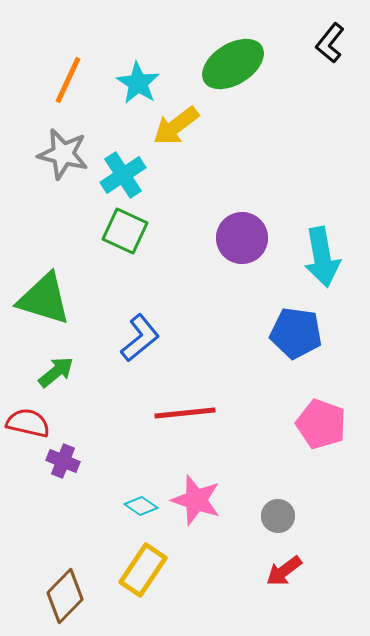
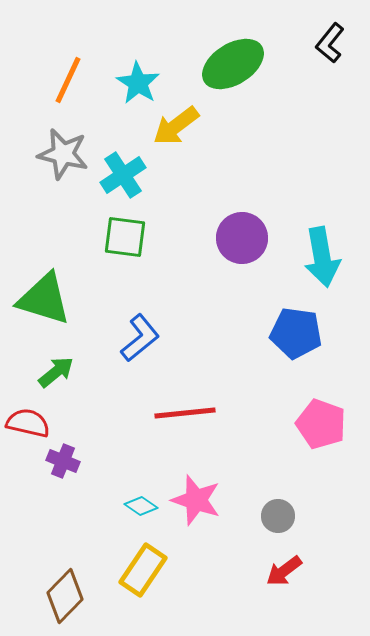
green square: moved 6 px down; rotated 18 degrees counterclockwise
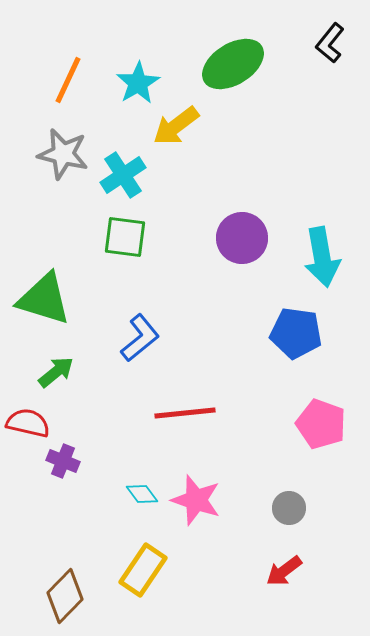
cyan star: rotated 9 degrees clockwise
cyan diamond: moved 1 px right, 12 px up; rotated 20 degrees clockwise
gray circle: moved 11 px right, 8 px up
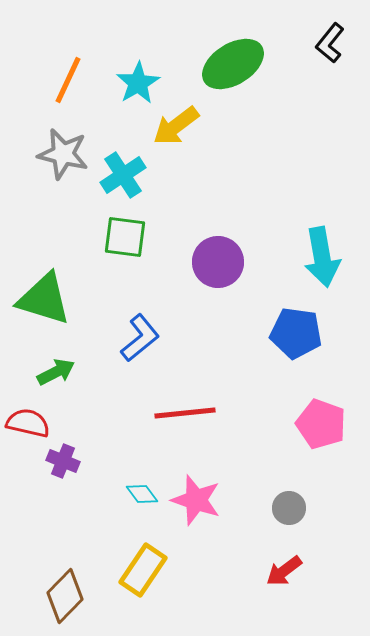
purple circle: moved 24 px left, 24 px down
green arrow: rotated 12 degrees clockwise
